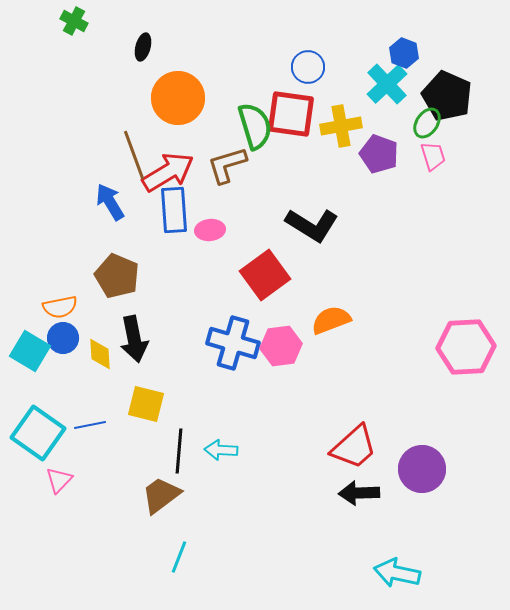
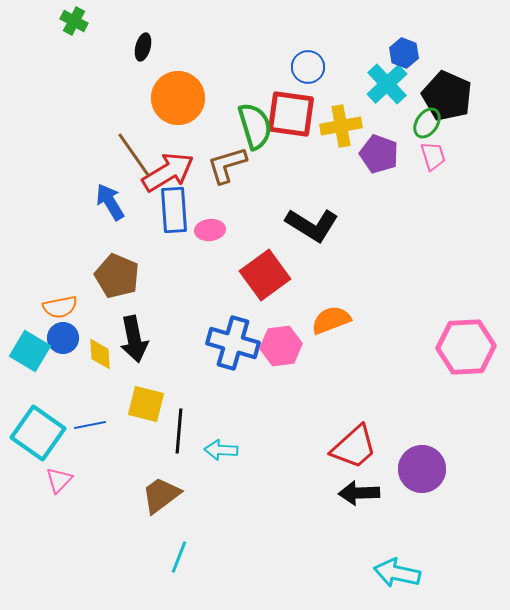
brown line at (134, 155): rotated 15 degrees counterclockwise
black line at (179, 451): moved 20 px up
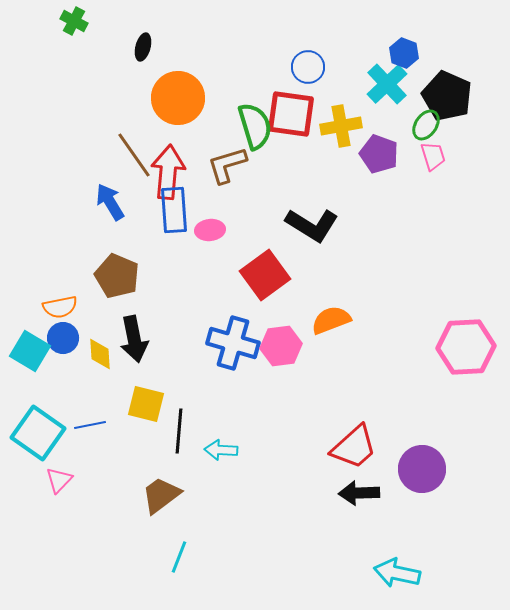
green ellipse at (427, 123): moved 1 px left, 2 px down
red arrow at (168, 172): rotated 54 degrees counterclockwise
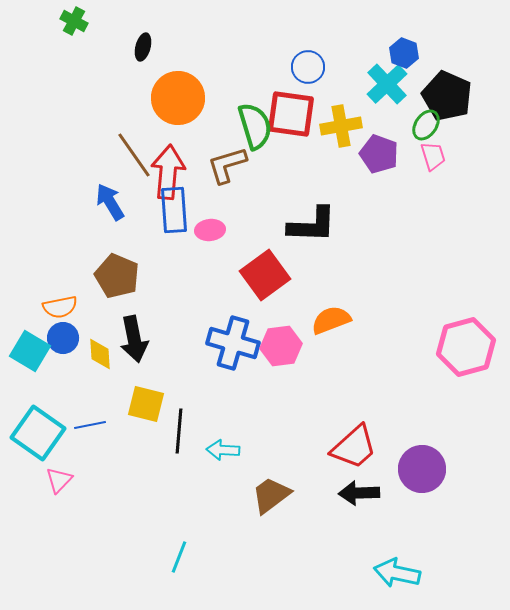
black L-shape at (312, 225): rotated 30 degrees counterclockwise
pink hexagon at (466, 347): rotated 12 degrees counterclockwise
cyan arrow at (221, 450): moved 2 px right
brown trapezoid at (161, 495): moved 110 px right
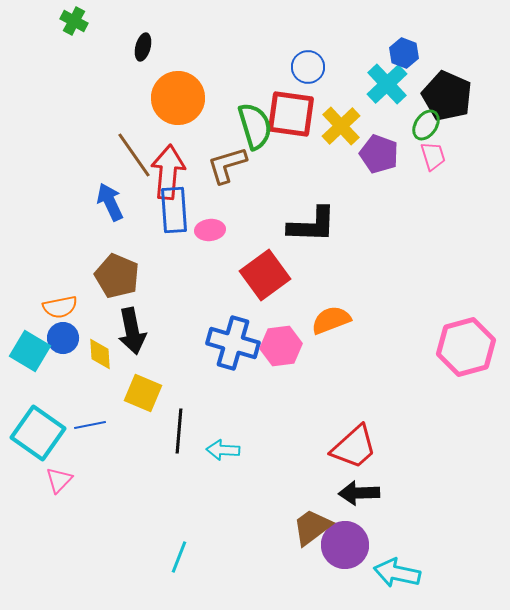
yellow cross at (341, 126): rotated 33 degrees counterclockwise
blue arrow at (110, 202): rotated 6 degrees clockwise
black arrow at (134, 339): moved 2 px left, 8 px up
yellow square at (146, 404): moved 3 px left, 11 px up; rotated 9 degrees clockwise
purple circle at (422, 469): moved 77 px left, 76 px down
brown trapezoid at (271, 495): moved 41 px right, 32 px down
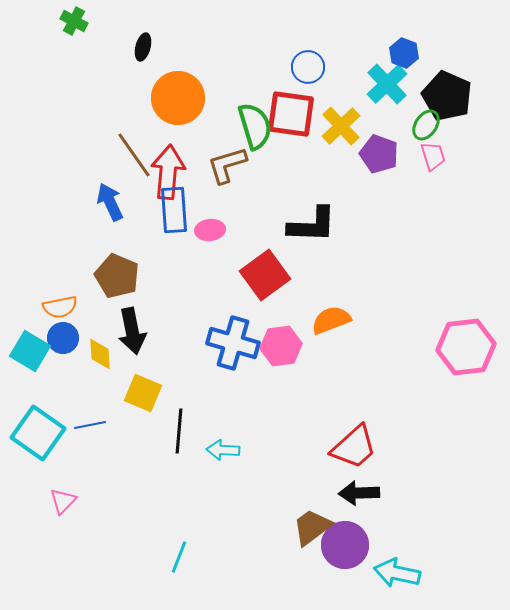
pink hexagon at (466, 347): rotated 8 degrees clockwise
pink triangle at (59, 480): moved 4 px right, 21 px down
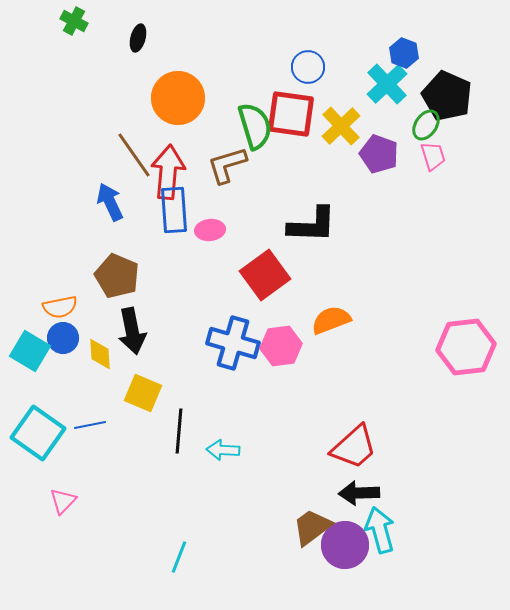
black ellipse at (143, 47): moved 5 px left, 9 px up
cyan arrow at (397, 573): moved 17 px left, 43 px up; rotated 63 degrees clockwise
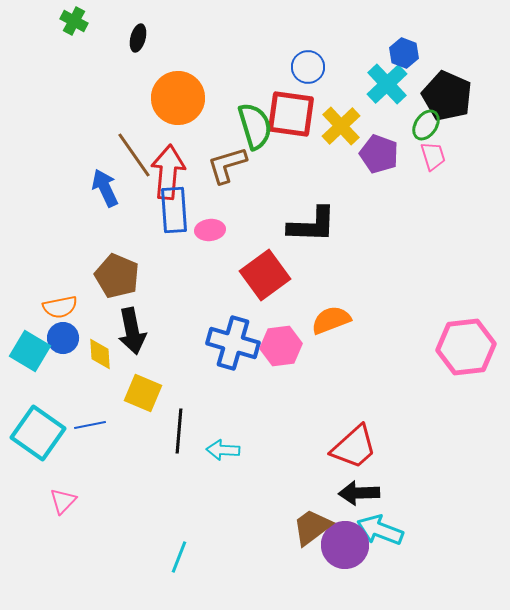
blue arrow at (110, 202): moved 5 px left, 14 px up
cyan arrow at (380, 530): rotated 54 degrees counterclockwise
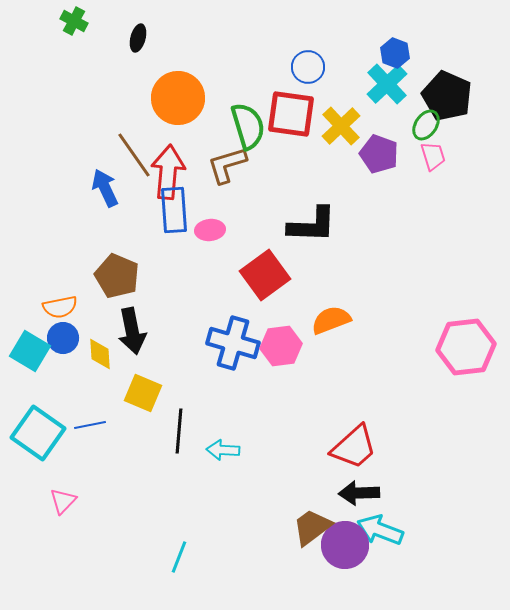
blue hexagon at (404, 53): moved 9 px left
green semicircle at (255, 126): moved 7 px left
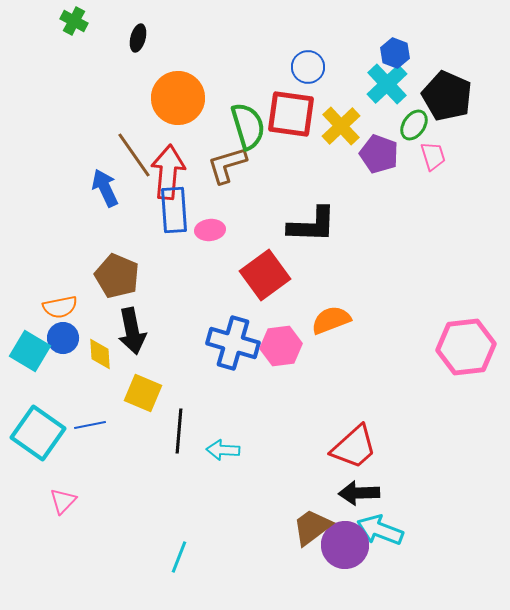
green ellipse at (426, 125): moved 12 px left
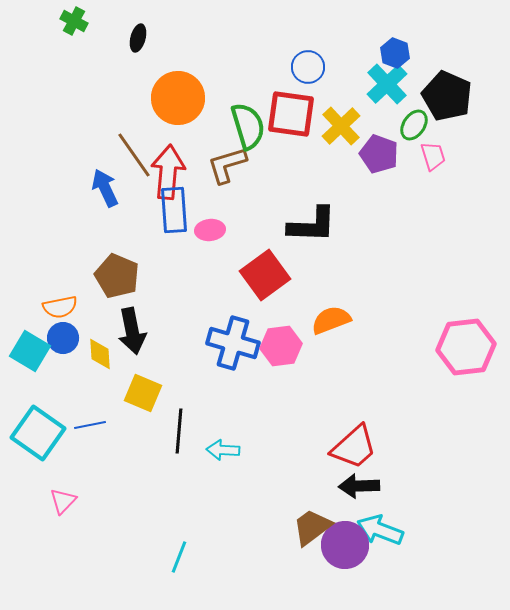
black arrow at (359, 493): moved 7 px up
